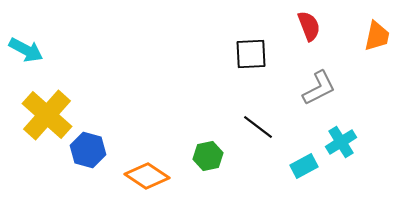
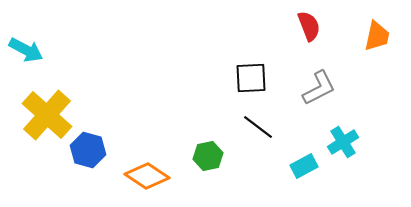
black square: moved 24 px down
cyan cross: moved 2 px right
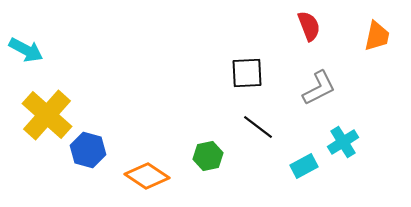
black square: moved 4 px left, 5 px up
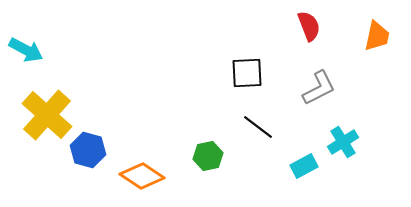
orange diamond: moved 5 px left
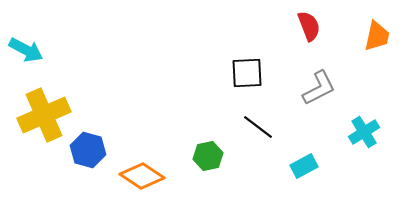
yellow cross: moved 3 px left; rotated 24 degrees clockwise
cyan cross: moved 21 px right, 10 px up
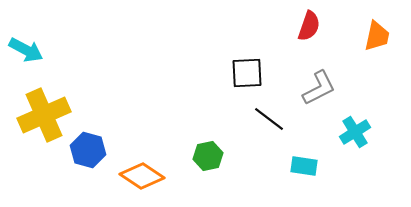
red semicircle: rotated 40 degrees clockwise
black line: moved 11 px right, 8 px up
cyan cross: moved 9 px left
cyan rectangle: rotated 36 degrees clockwise
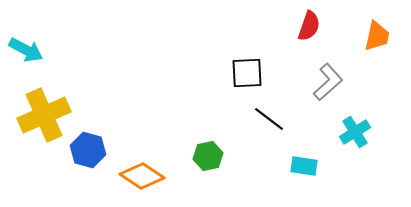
gray L-shape: moved 9 px right, 6 px up; rotated 15 degrees counterclockwise
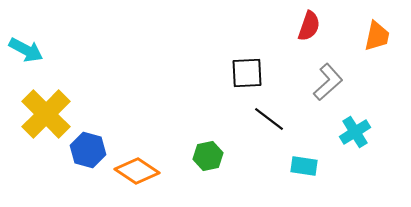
yellow cross: moved 2 px right, 1 px up; rotated 21 degrees counterclockwise
orange diamond: moved 5 px left, 5 px up
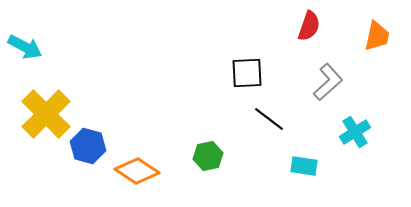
cyan arrow: moved 1 px left, 3 px up
blue hexagon: moved 4 px up
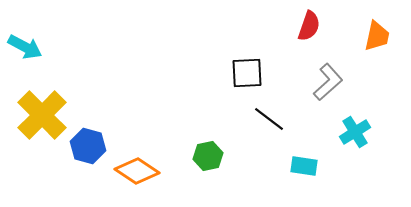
yellow cross: moved 4 px left, 1 px down
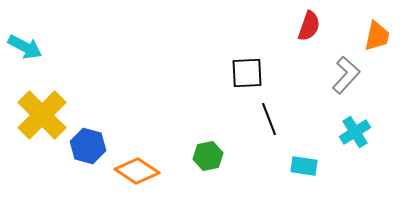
gray L-shape: moved 18 px right, 7 px up; rotated 6 degrees counterclockwise
black line: rotated 32 degrees clockwise
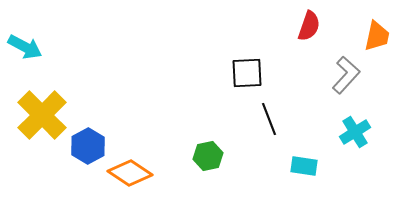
blue hexagon: rotated 16 degrees clockwise
orange diamond: moved 7 px left, 2 px down
